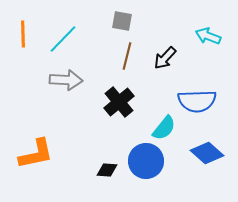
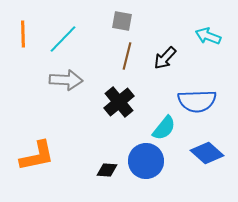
orange L-shape: moved 1 px right, 2 px down
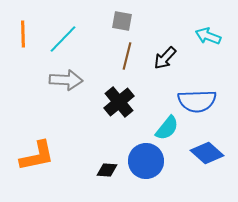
cyan semicircle: moved 3 px right
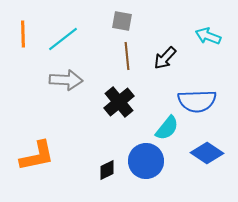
cyan line: rotated 8 degrees clockwise
brown line: rotated 20 degrees counterclockwise
blue diamond: rotated 8 degrees counterclockwise
black diamond: rotated 30 degrees counterclockwise
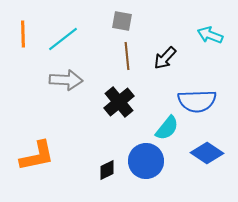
cyan arrow: moved 2 px right, 1 px up
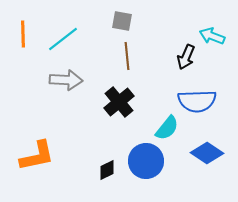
cyan arrow: moved 2 px right, 1 px down
black arrow: moved 21 px right, 1 px up; rotated 20 degrees counterclockwise
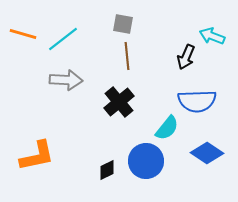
gray square: moved 1 px right, 3 px down
orange line: rotated 72 degrees counterclockwise
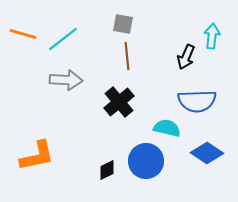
cyan arrow: rotated 75 degrees clockwise
cyan semicircle: rotated 116 degrees counterclockwise
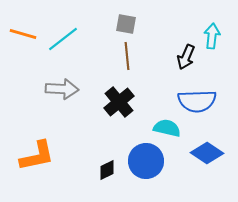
gray square: moved 3 px right
gray arrow: moved 4 px left, 9 px down
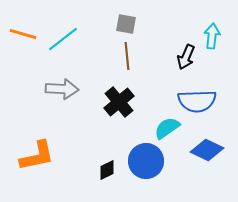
cyan semicircle: rotated 48 degrees counterclockwise
blue diamond: moved 3 px up; rotated 8 degrees counterclockwise
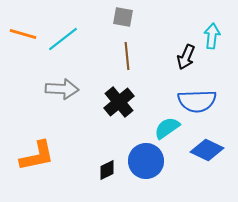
gray square: moved 3 px left, 7 px up
